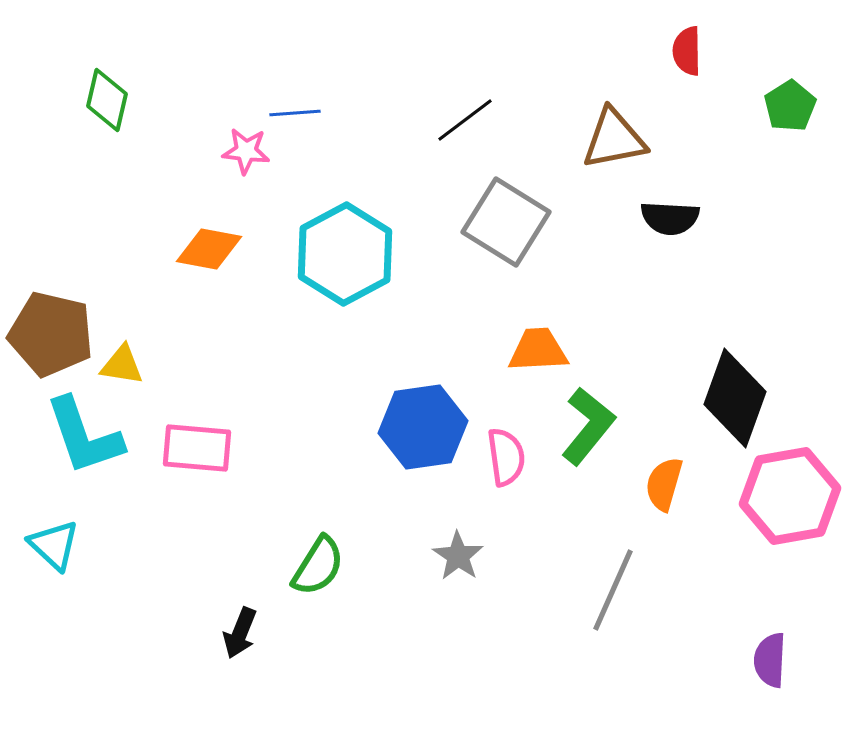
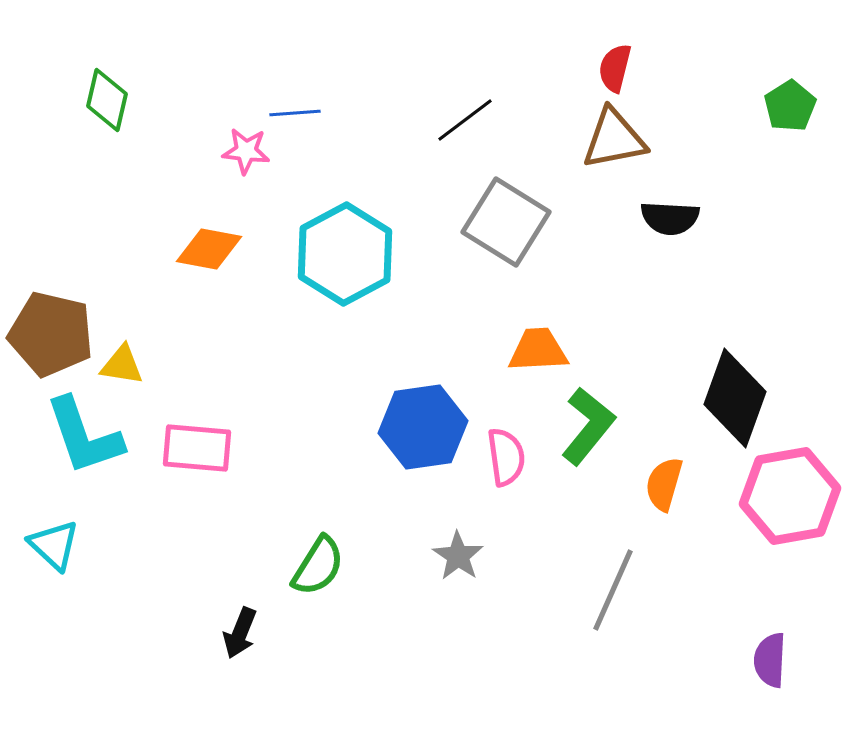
red semicircle: moved 72 px left, 17 px down; rotated 15 degrees clockwise
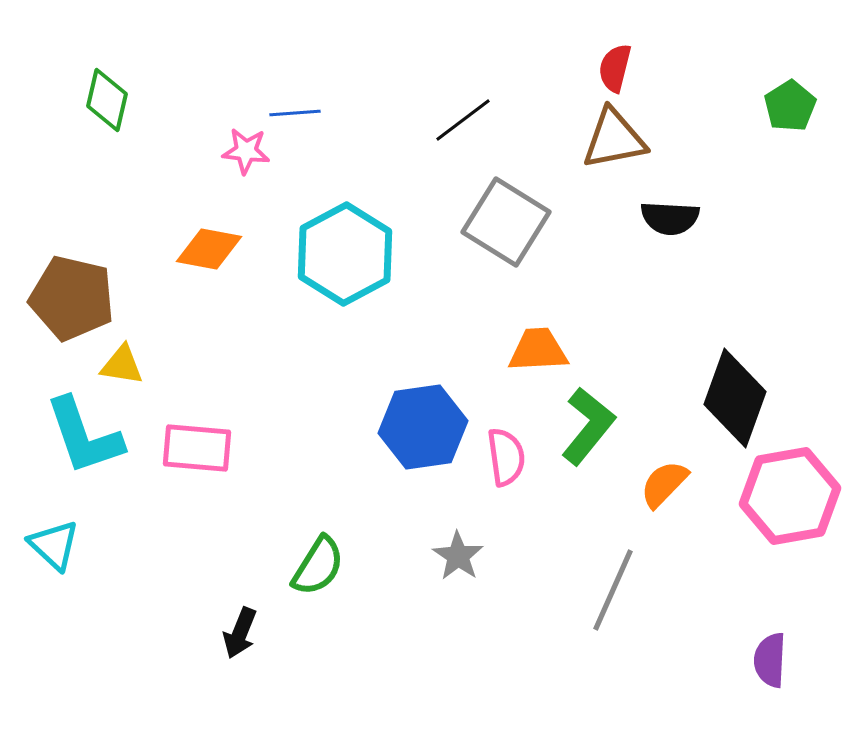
black line: moved 2 px left
brown pentagon: moved 21 px right, 36 px up
orange semicircle: rotated 28 degrees clockwise
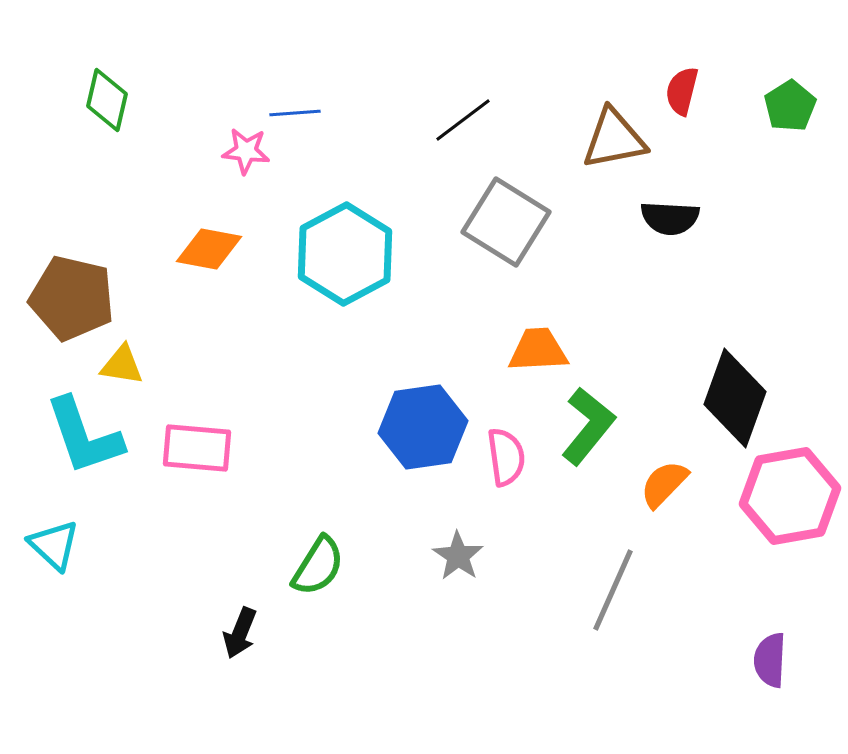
red semicircle: moved 67 px right, 23 px down
